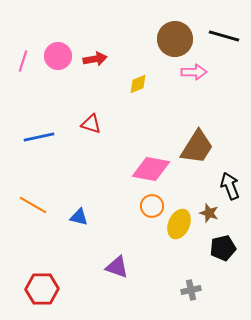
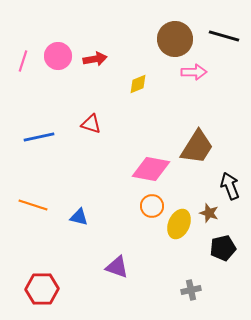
orange line: rotated 12 degrees counterclockwise
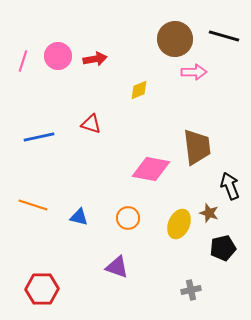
yellow diamond: moved 1 px right, 6 px down
brown trapezoid: rotated 39 degrees counterclockwise
orange circle: moved 24 px left, 12 px down
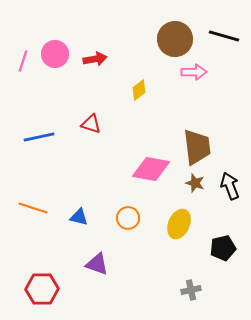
pink circle: moved 3 px left, 2 px up
yellow diamond: rotated 15 degrees counterclockwise
orange line: moved 3 px down
brown star: moved 14 px left, 30 px up
purple triangle: moved 20 px left, 3 px up
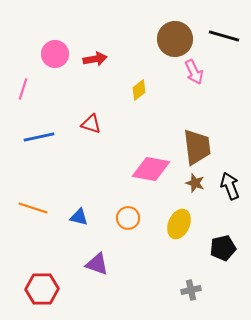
pink line: moved 28 px down
pink arrow: rotated 65 degrees clockwise
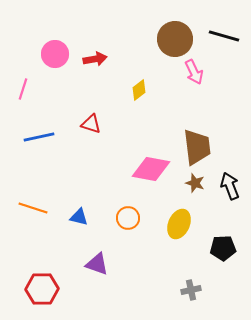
black pentagon: rotated 10 degrees clockwise
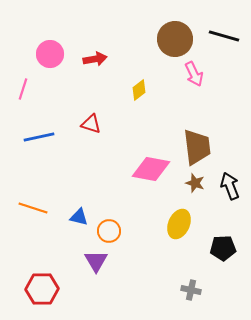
pink circle: moved 5 px left
pink arrow: moved 2 px down
orange circle: moved 19 px left, 13 px down
purple triangle: moved 1 px left, 3 px up; rotated 40 degrees clockwise
gray cross: rotated 24 degrees clockwise
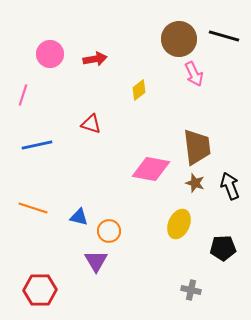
brown circle: moved 4 px right
pink line: moved 6 px down
blue line: moved 2 px left, 8 px down
red hexagon: moved 2 px left, 1 px down
